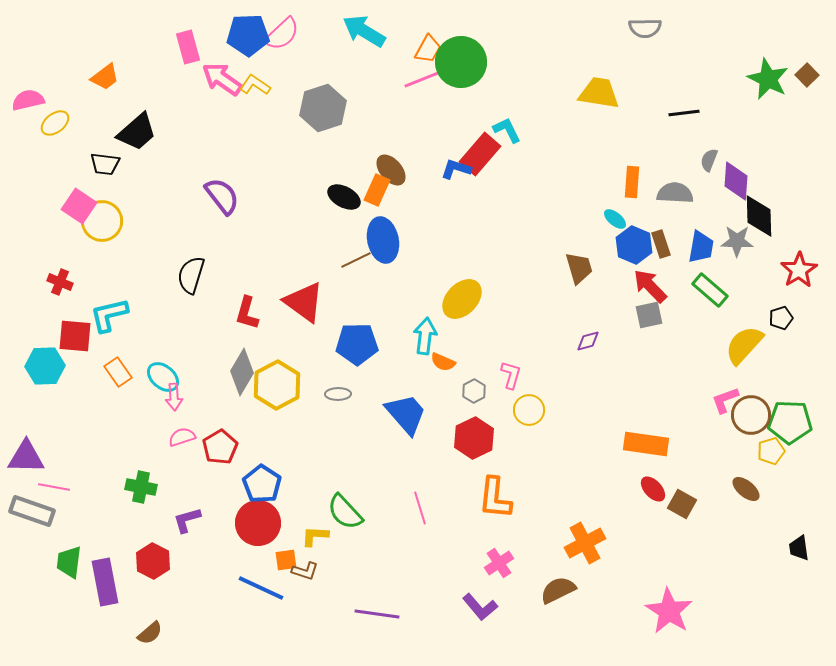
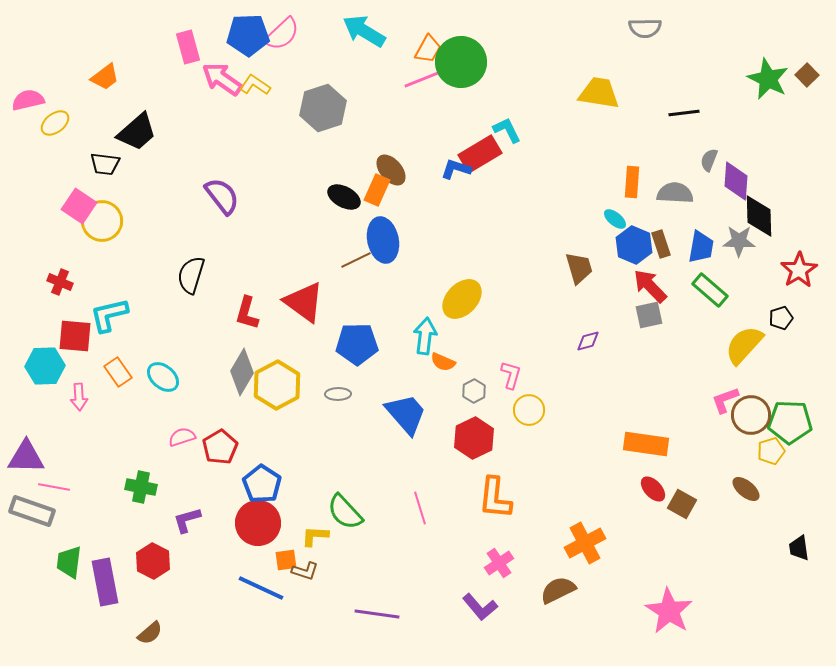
red rectangle at (480, 154): rotated 18 degrees clockwise
gray star at (737, 241): moved 2 px right
pink arrow at (174, 397): moved 95 px left
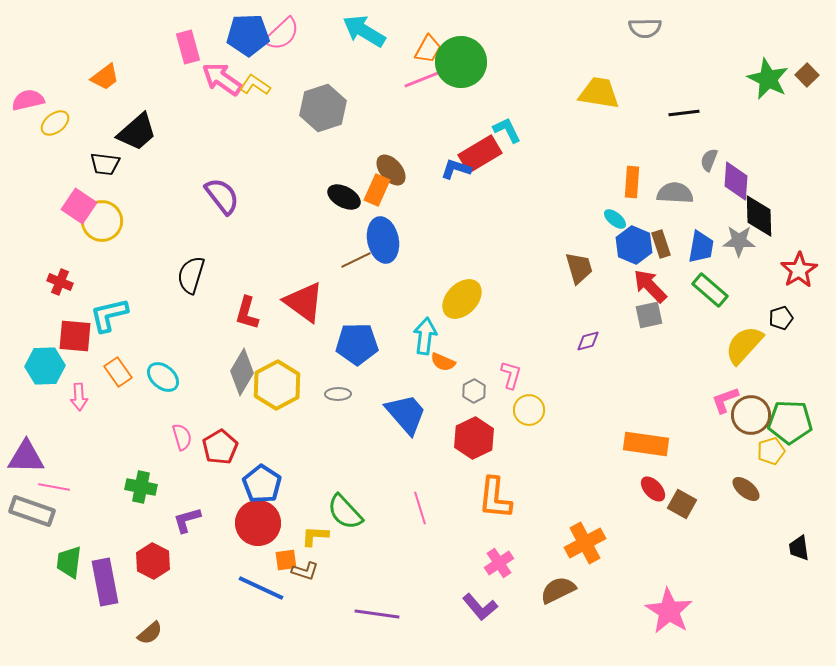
pink semicircle at (182, 437): rotated 92 degrees clockwise
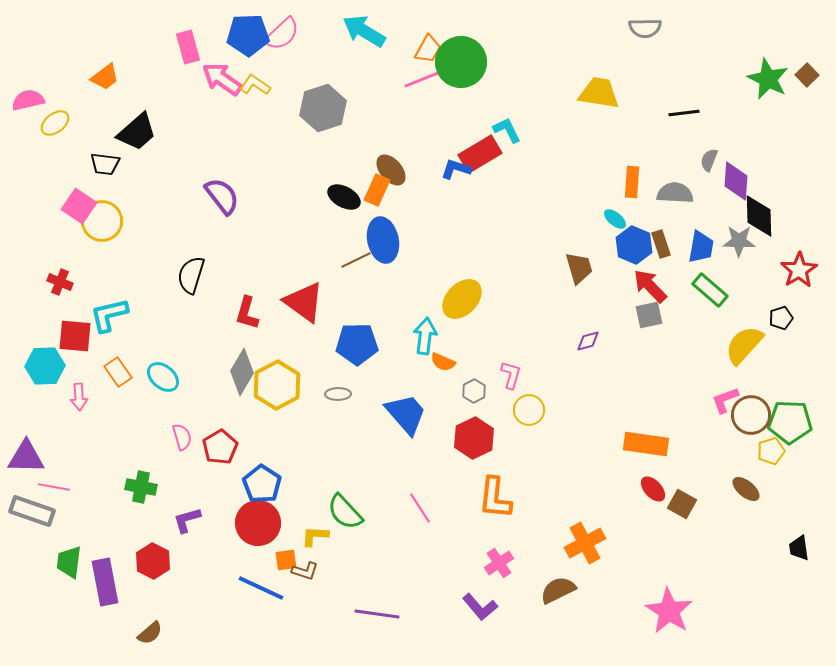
pink line at (420, 508): rotated 16 degrees counterclockwise
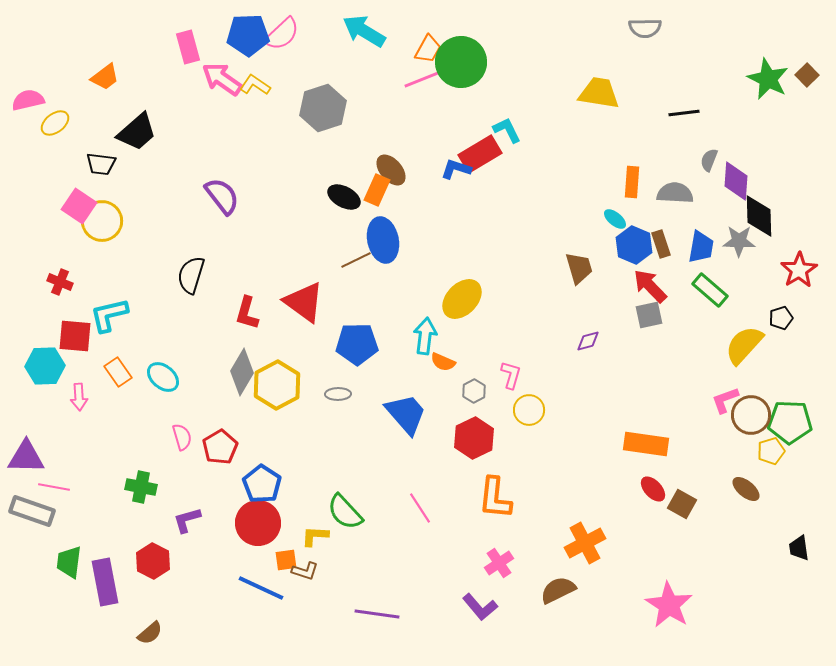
black trapezoid at (105, 164): moved 4 px left
pink star at (669, 611): moved 6 px up
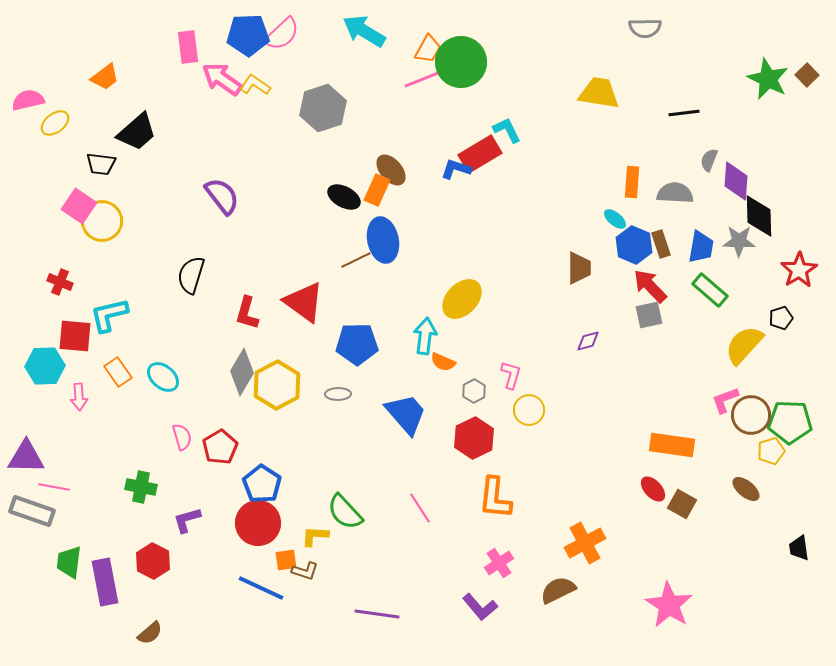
pink rectangle at (188, 47): rotated 8 degrees clockwise
brown trapezoid at (579, 268): rotated 16 degrees clockwise
orange rectangle at (646, 444): moved 26 px right, 1 px down
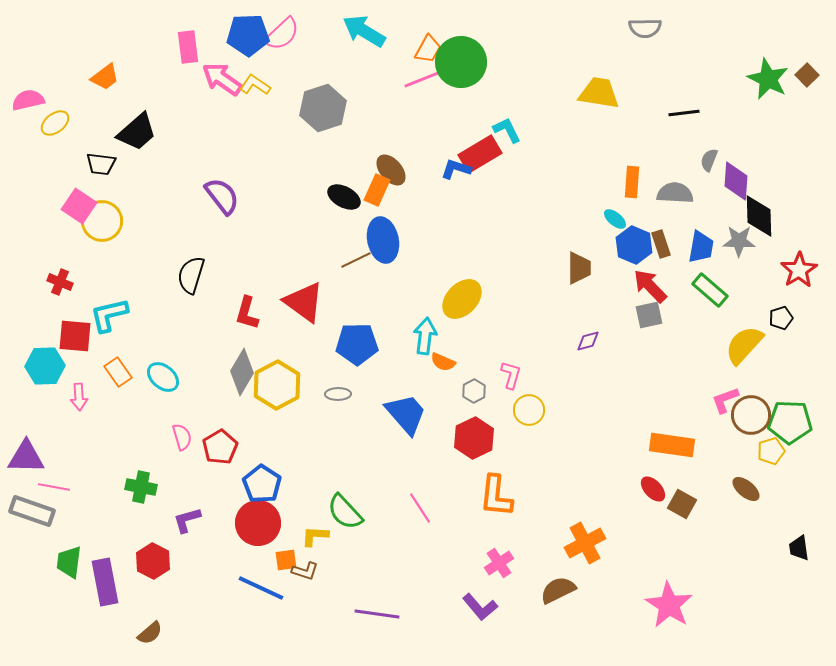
orange L-shape at (495, 498): moved 1 px right, 2 px up
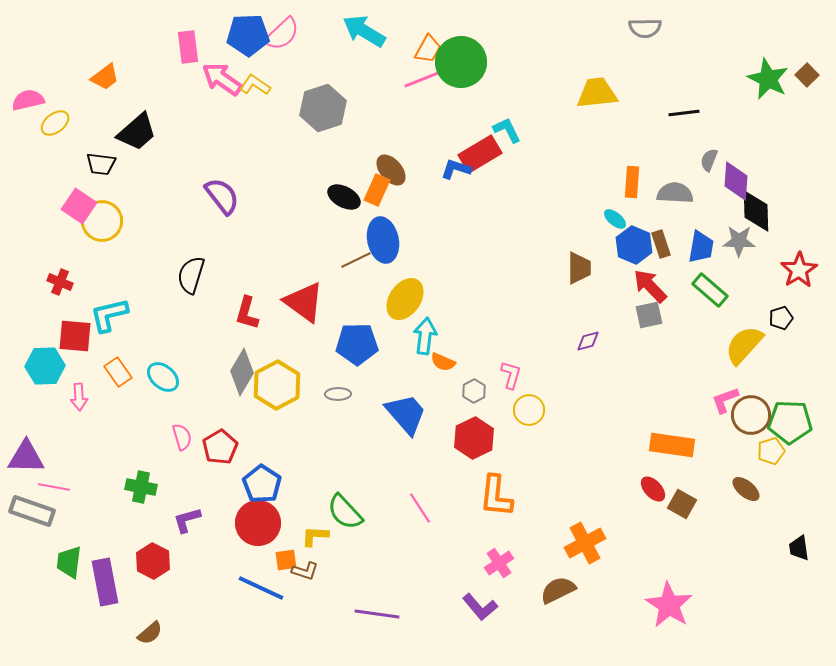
yellow trapezoid at (599, 93): moved 2 px left; rotated 15 degrees counterclockwise
black diamond at (759, 216): moved 3 px left, 5 px up
yellow ellipse at (462, 299): moved 57 px left; rotated 9 degrees counterclockwise
